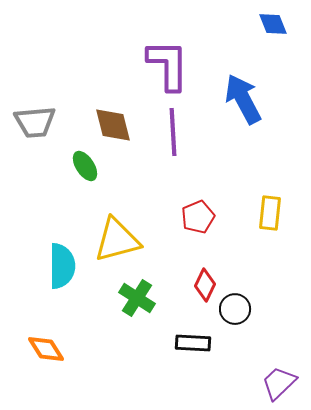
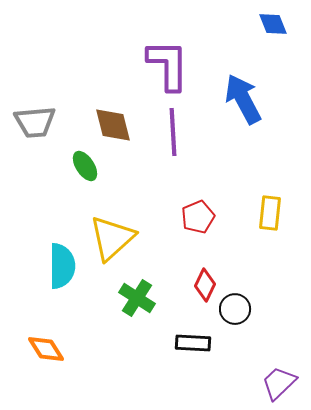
yellow triangle: moved 5 px left, 2 px up; rotated 27 degrees counterclockwise
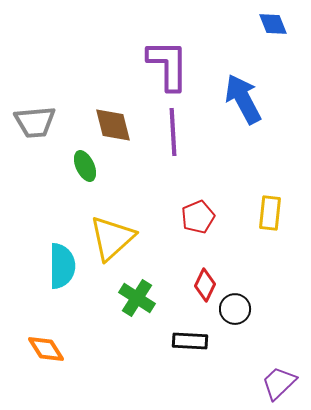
green ellipse: rotated 8 degrees clockwise
black rectangle: moved 3 px left, 2 px up
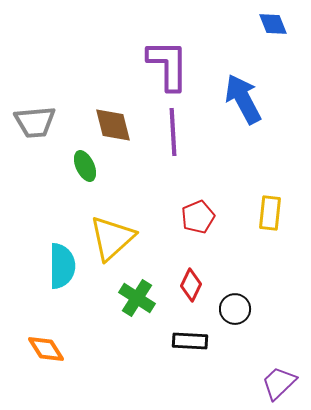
red diamond: moved 14 px left
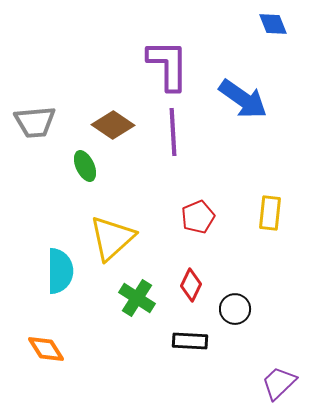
blue arrow: rotated 153 degrees clockwise
brown diamond: rotated 42 degrees counterclockwise
cyan semicircle: moved 2 px left, 5 px down
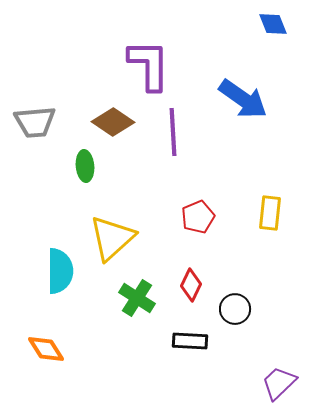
purple L-shape: moved 19 px left
brown diamond: moved 3 px up
green ellipse: rotated 20 degrees clockwise
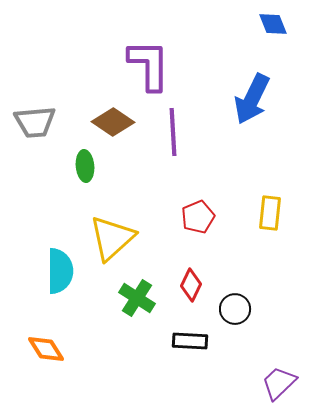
blue arrow: moved 9 px right; rotated 81 degrees clockwise
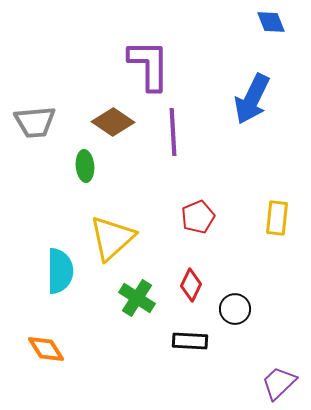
blue diamond: moved 2 px left, 2 px up
yellow rectangle: moved 7 px right, 5 px down
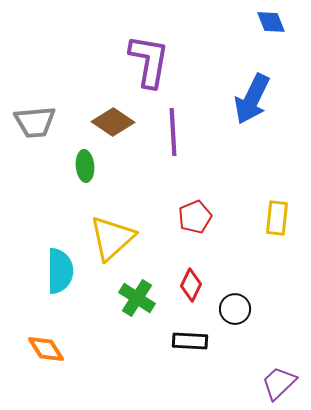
purple L-shape: moved 4 px up; rotated 10 degrees clockwise
red pentagon: moved 3 px left
